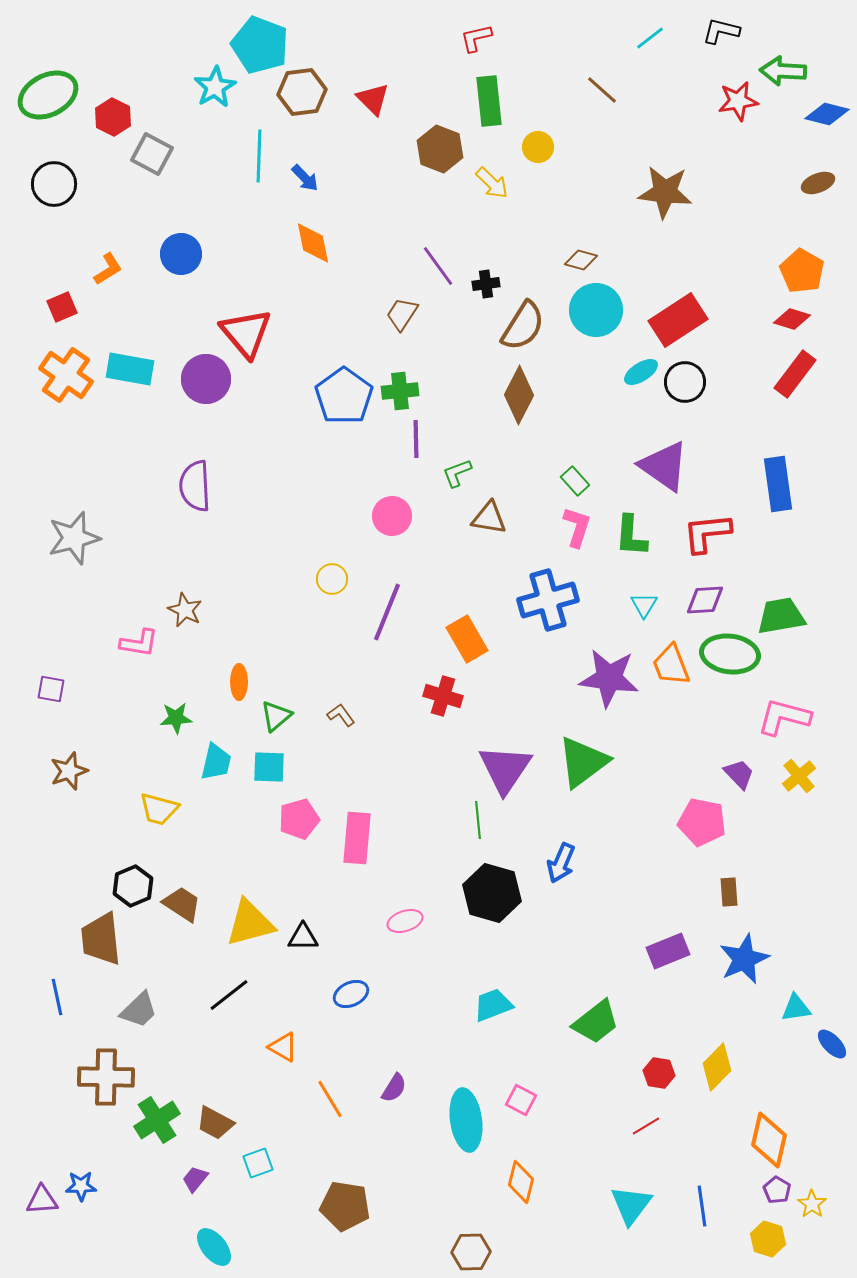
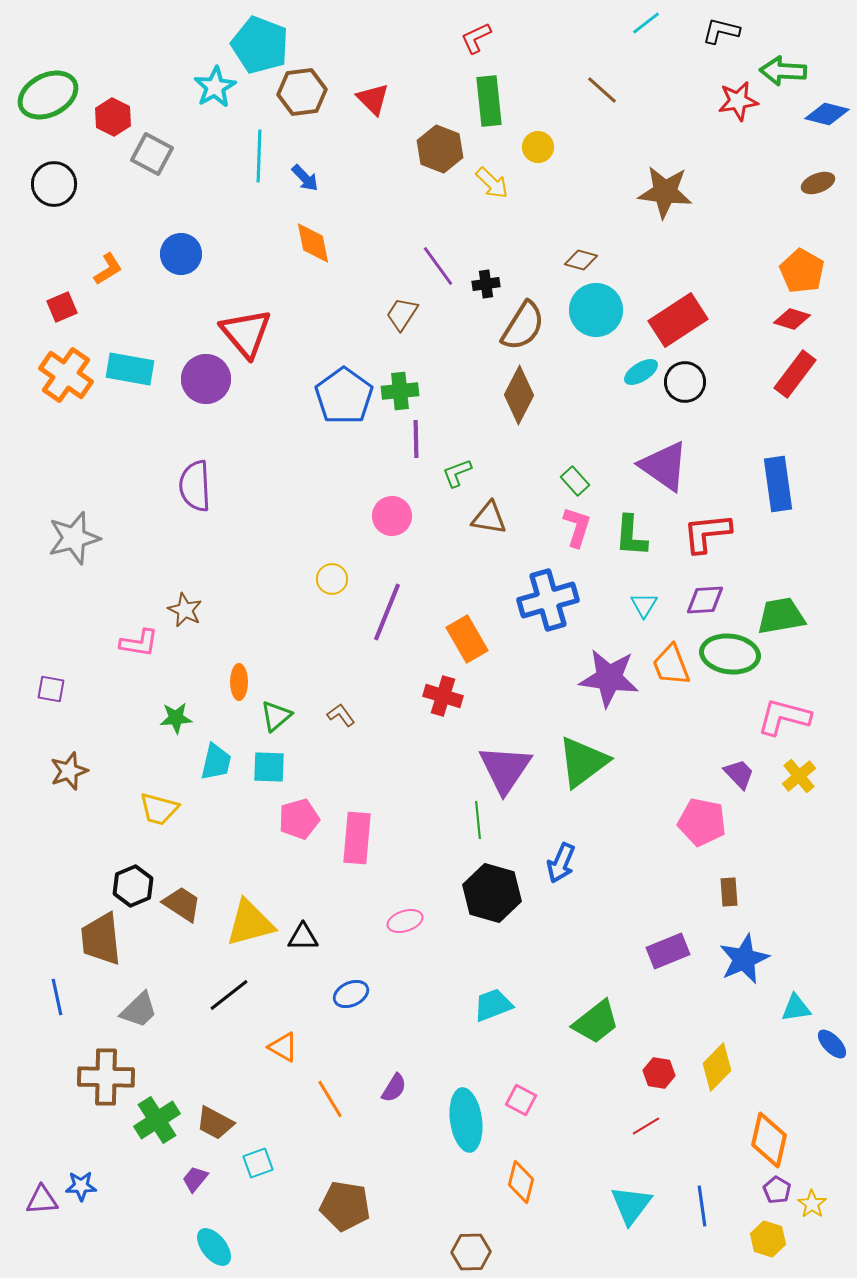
red L-shape at (476, 38): rotated 12 degrees counterclockwise
cyan line at (650, 38): moved 4 px left, 15 px up
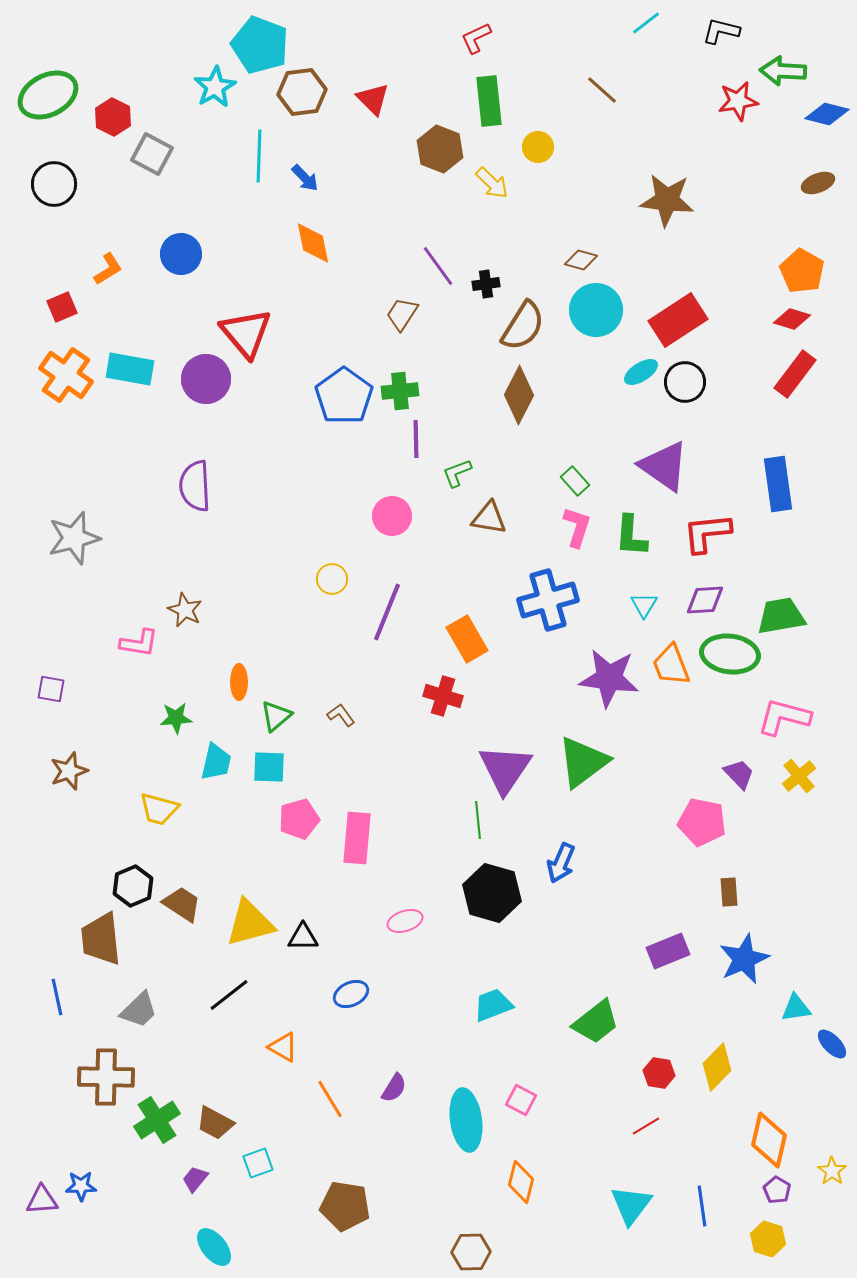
brown star at (665, 192): moved 2 px right, 8 px down
yellow star at (812, 1204): moved 20 px right, 33 px up
